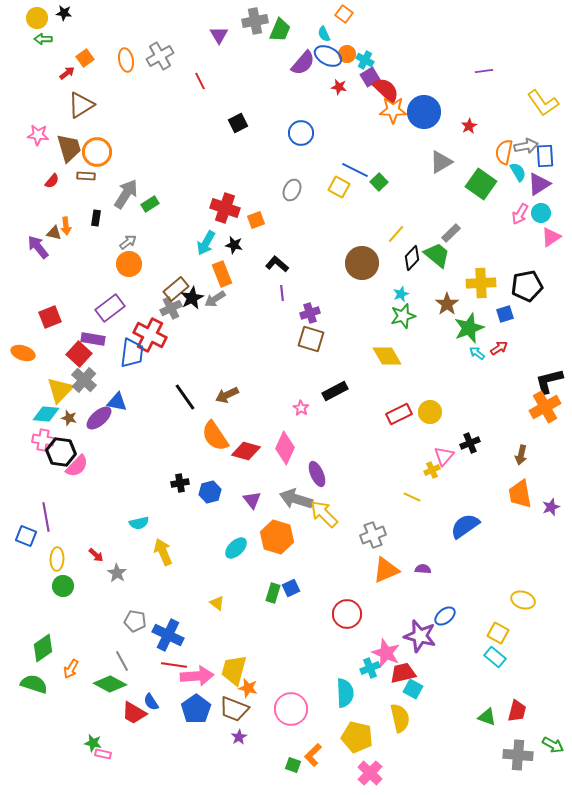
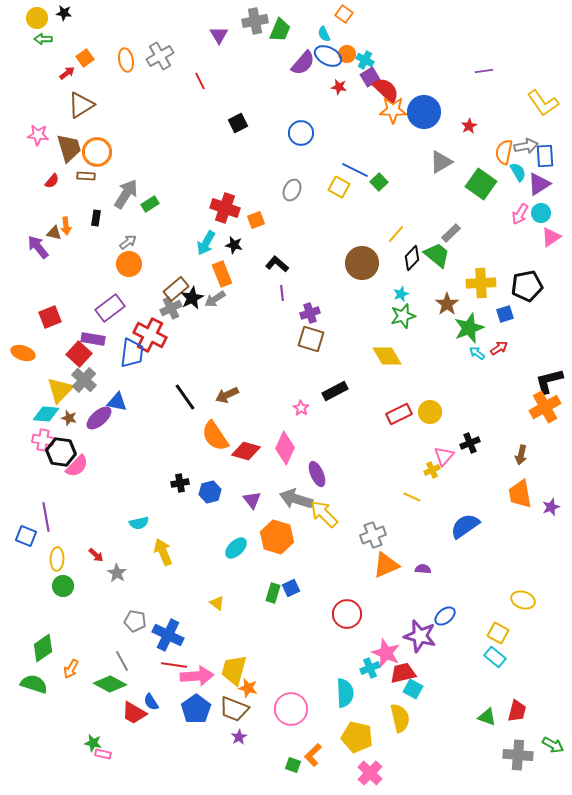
orange triangle at (386, 570): moved 5 px up
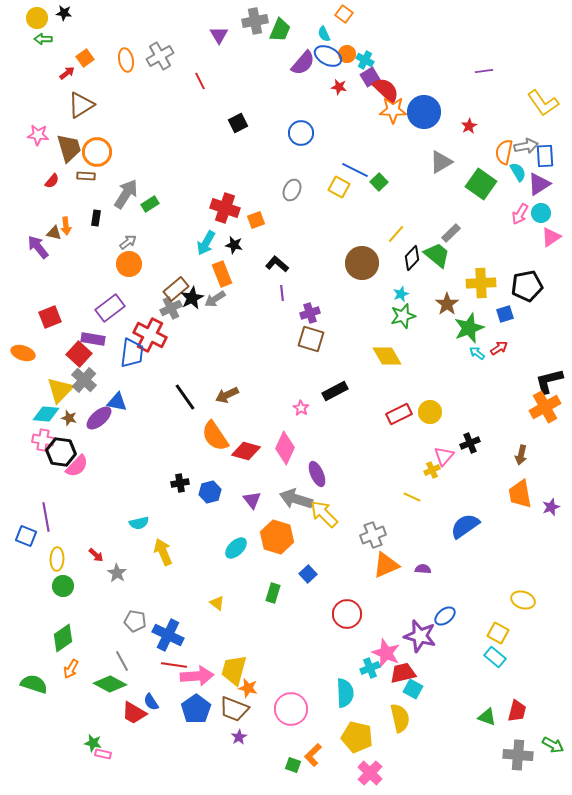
blue square at (291, 588): moved 17 px right, 14 px up; rotated 18 degrees counterclockwise
green diamond at (43, 648): moved 20 px right, 10 px up
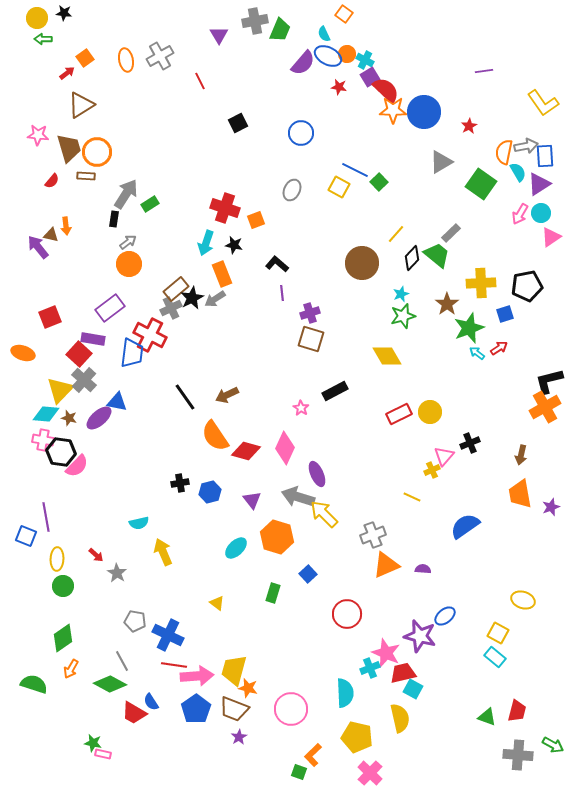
black rectangle at (96, 218): moved 18 px right, 1 px down
brown triangle at (54, 233): moved 3 px left, 2 px down
cyan arrow at (206, 243): rotated 10 degrees counterclockwise
gray arrow at (296, 499): moved 2 px right, 2 px up
green square at (293, 765): moved 6 px right, 7 px down
